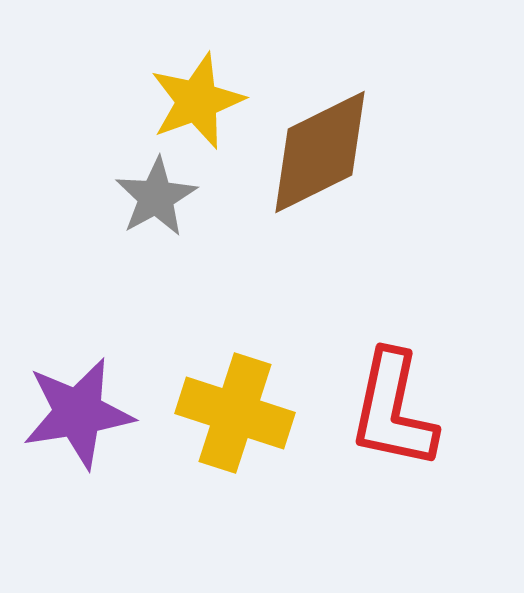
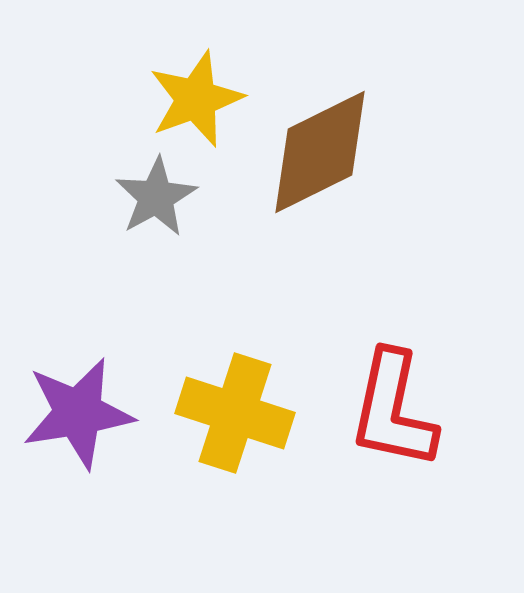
yellow star: moved 1 px left, 2 px up
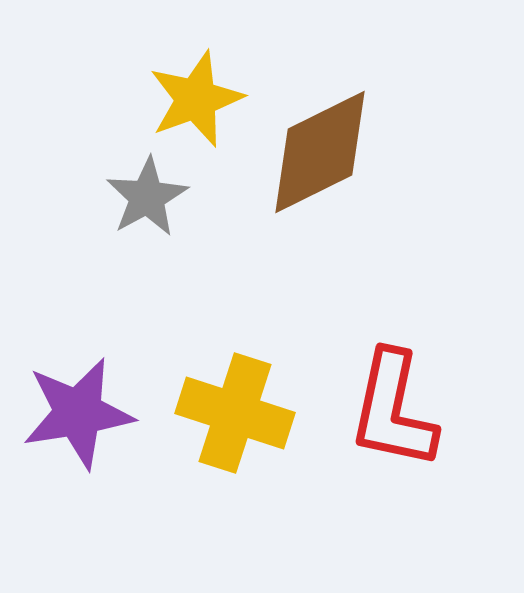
gray star: moved 9 px left
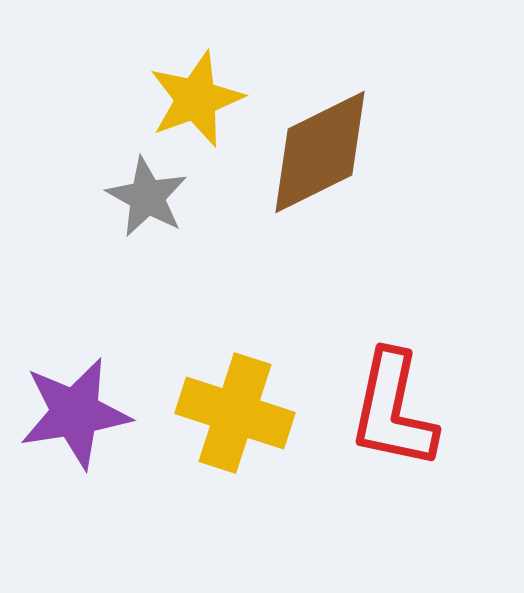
gray star: rotated 14 degrees counterclockwise
purple star: moved 3 px left
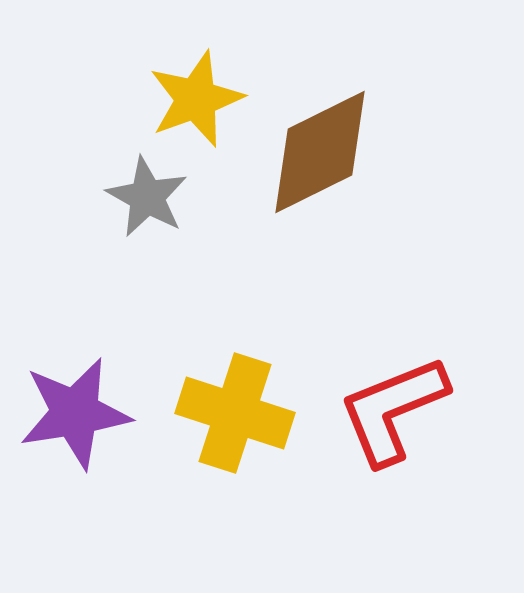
red L-shape: rotated 56 degrees clockwise
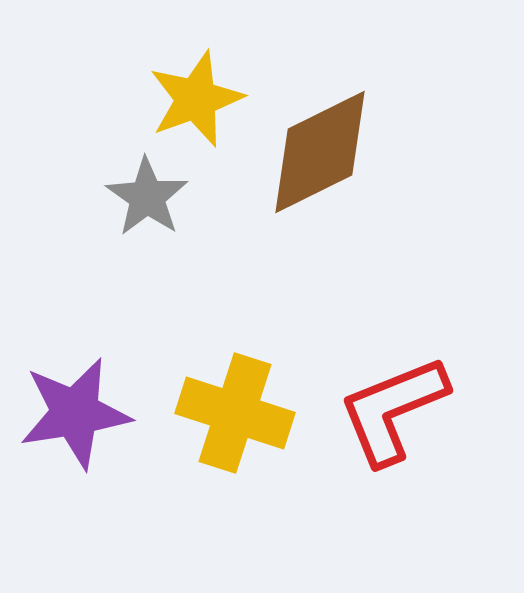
gray star: rotated 6 degrees clockwise
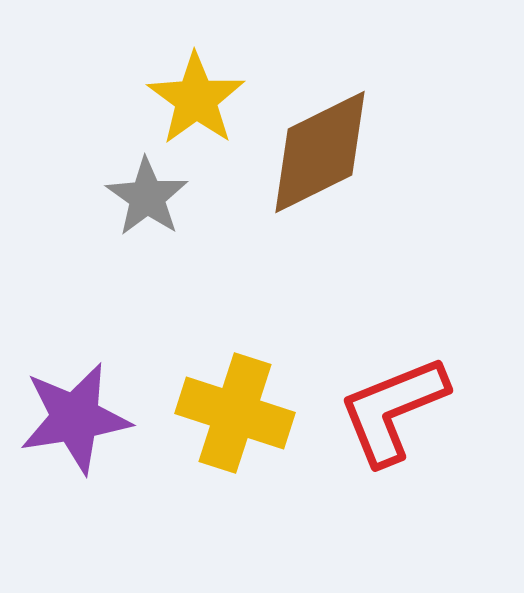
yellow star: rotated 16 degrees counterclockwise
purple star: moved 5 px down
